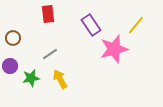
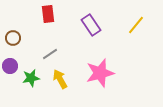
pink star: moved 14 px left, 24 px down
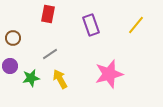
red rectangle: rotated 18 degrees clockwise
purple rectangle: rotated 15 degrees clockwise
pink star: moved 9 px right, 1 px down
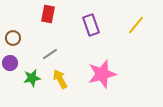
purple circle: moved 3 px up
pink star: moved 7 px left
green star: moved 1 px right
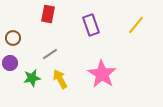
pink star: rotated 24 degrees counterclockwise
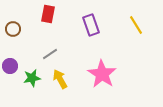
yellow line: rotated 72 degrees counterclockwise
brown circle: moved 9 px up
purple circle: moved 3 px down
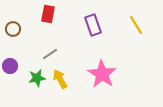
purple rectangle: moved 2 px right
green star: moved 5 px right
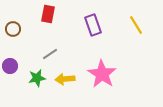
yellow arrow: moved 5 px right; rotated 66 degrees counterclockwise
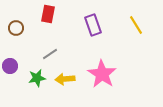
brown circle: moved 3 px right, 1 px up
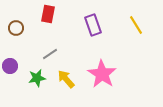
yellow arrow: moved 1 px right; rotated 54 degrees clockwise
